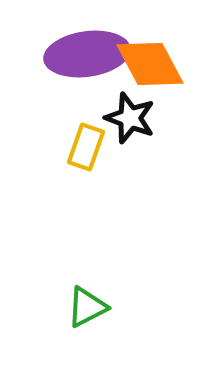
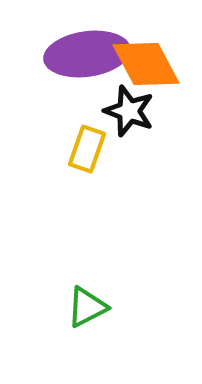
orange diamond: moved 4 px left
black star: moved 1 px left, 7 px up
yellow rectangle: moved 1 px right, 2 px down
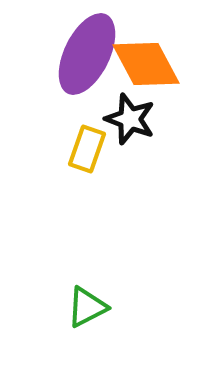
purple ellipse: rotated 56 degrees counterclockwise
black star: moved 1 px right, 8 px down
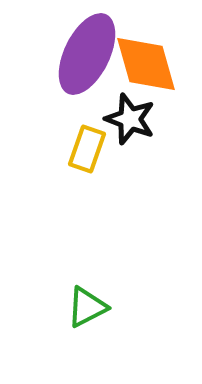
orange diamond: rotated 12 degrees clockwise
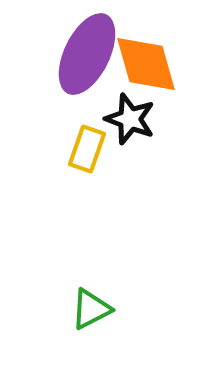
green triangle: moved 4 px right, 2 px down
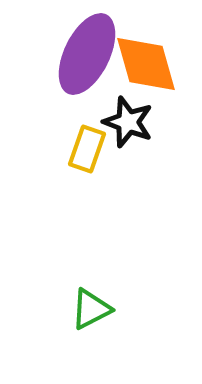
black star: moved 2 px left, 3 px down
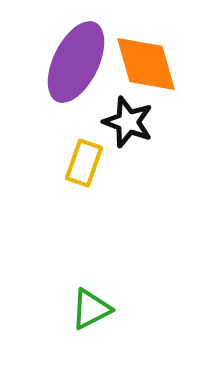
purple ellipse: moved 11 px left, 8 px down
yellow rectangle: moved 3 px left, 14 px down
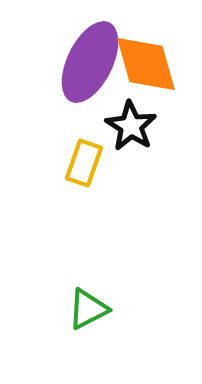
purple ellipse: moved 14 px right
black star: moved 3 px right, 4 px down; rotated 12 degrees clockwise
green triangle: moved 3 px left
